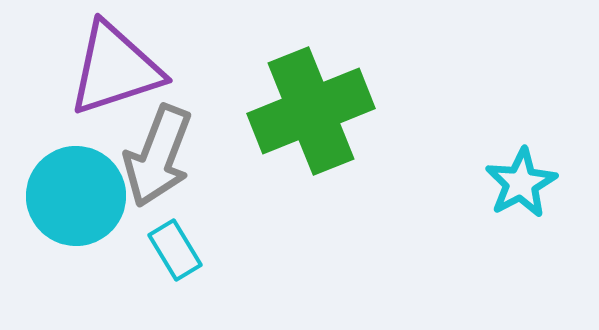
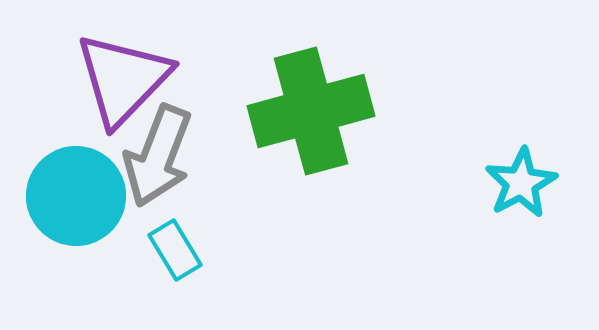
purple triangle: moved 8 px right, 10 px down; rotated 28 degrees counterclockwise
green cross: rotated 7 degrees clockwise
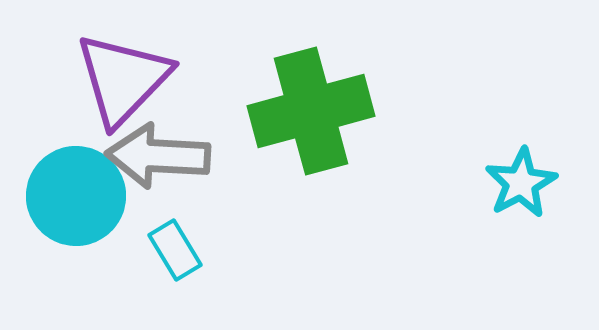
gray arrow: rotated 72 degrees clockwise
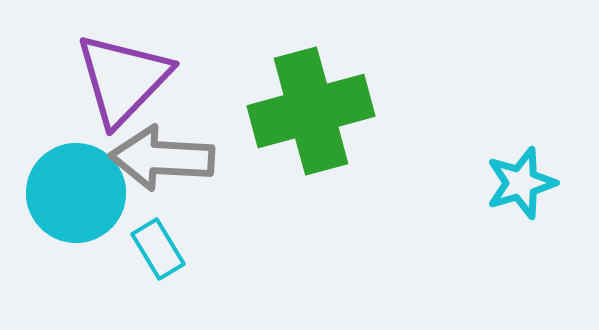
gray arrow: moved 4 px right, 2 px down
cyan star: rotated 12 degrees clockwise
cyan circle: moved 3 px up
cyan rectangle: moved 17 px left, 1 px up
